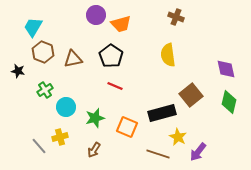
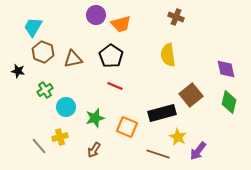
purple arrow: moved 1 px up
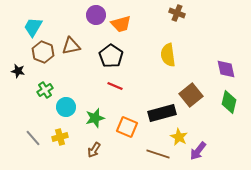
brown cross: moved 1 px right, 4 px up
brown triangle: moved 2 px left, 13 px up
yellow star: moved 1 px right
gray line: moved 6 px left, 8 px up
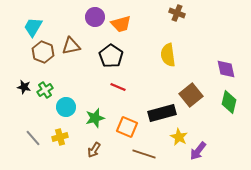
purple circle: moved 1 px left, 2 px down
black star: moved 6 px right, 16 px down
red line: moved 3 px right, 1 px down
brown line: moved 14 px left
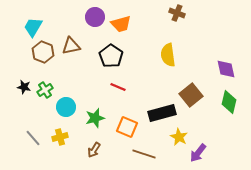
purple arrow: moved 2 px down
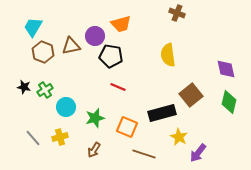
purple circle: moved 19 px down
black pentagon: rotated 25 degrees counterclockwise
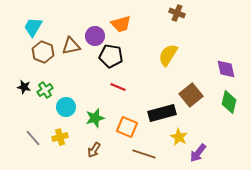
yellow semicircle: rotated 40 degrees clockwise
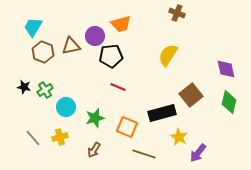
black pentagon: rotated 15 degrees counterclockwise
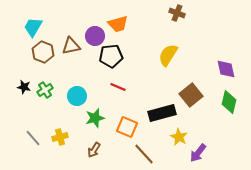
orange trapezoid: moved 3 px left
cyan circle: moved 11 px right, 11 px up
brown line: rotated 30 degrees clockwise
